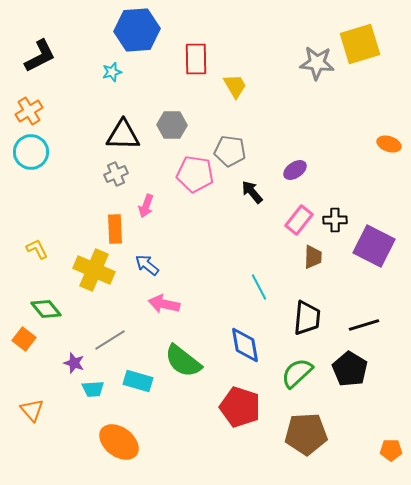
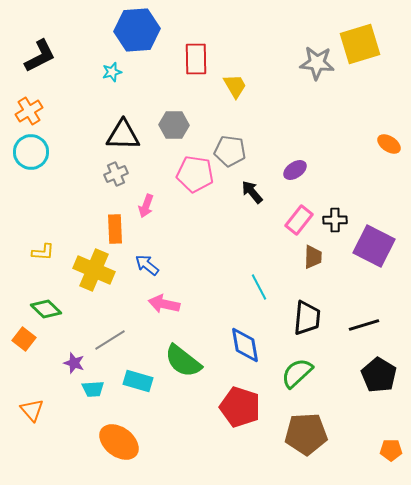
gray hexagon at (172, 125): moved 2 px right
orange ellipse at (389, 144): rotated 15 degrees clockwise
yellow L-shape at (37, 249): moved 6 px right, 3 px down; rotated 120 degrees clockwise
green diamond at (46, 309): rotated 8 degrees counterclockwise
black pentagon at (350, 369): moved 29 px right, 6 px down
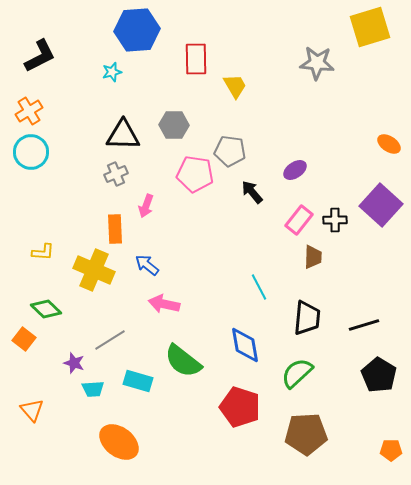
yellow square at (360, 44): moved 10 px right, 17 px up
purple square at (374, 246): moved 7 px right, 41 px up; rotated 15 degrees clockwise
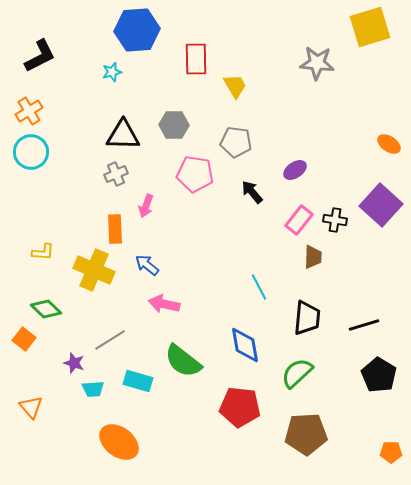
gray pentagon at (230, 151): moved 6 px right, 9 px up
black cross at (335, 220): rotated 10 degrees clockwise
red pentagon at (240, 407): rotated 12 degrees counterclockwise
orange triangle at (32, 410): moved 1 px left, 3 px up
orange pentagon at (391, 450): moved 2 px down
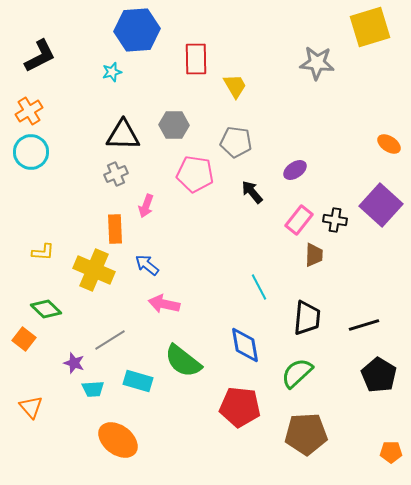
brown trapezoid at (313, 257): moved 1 px right, 2 px up
orange ellipse at (119, 442): moved 1 px left, 2 px up
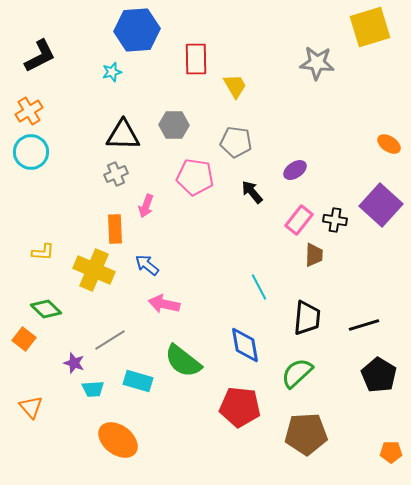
pink pentagon at (195, 174): moved 3 px down
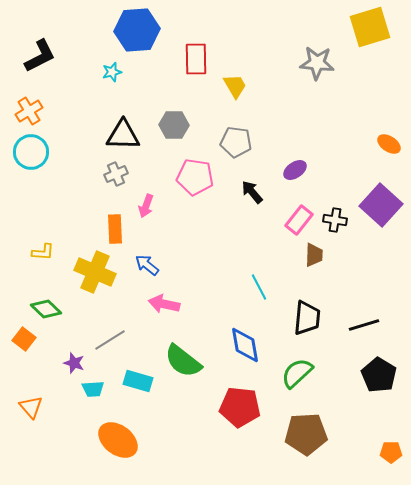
yellow cross at (94, 270): moved 1 px right, 2 px down
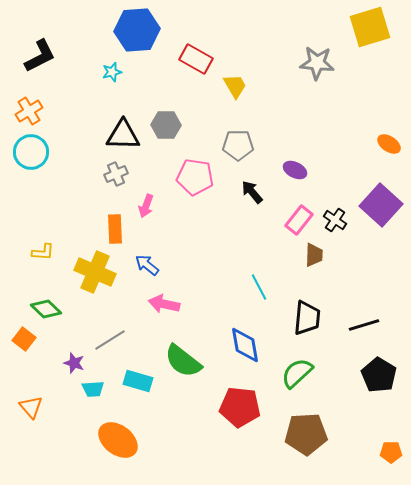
red rectangle at (196, 59): rotated 60 degrees counterclockwise
gray hexagon at (174, 125): moved 8 px left
gray pentagon at (236, 142): moved 2 px right, 3 px down; rotated 8 degrees counterclockwise
purple ellipse at (295, 170): rotated 60 degrees clockwise
black cross at (335, 220): rotated 25 degrees clockwise
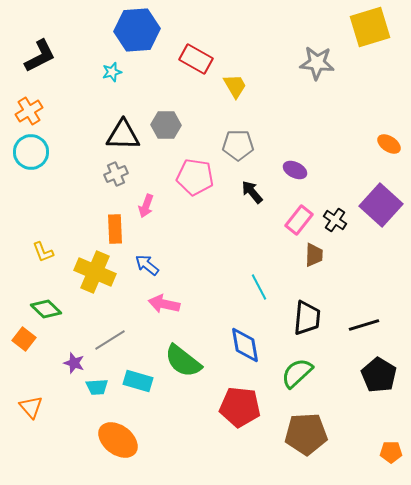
yellow L-shape at (43, 252): rotated 65 degrees clockwise
cyan trapezoid at (93, 389): moved 4 px right, 2 px up
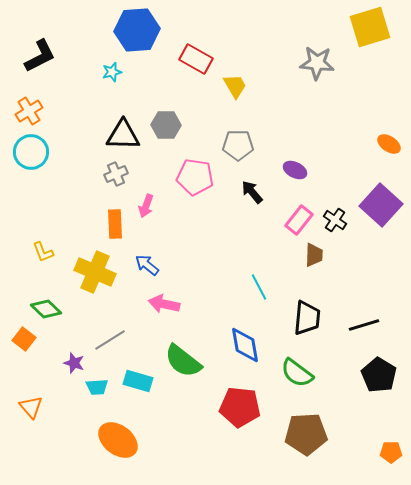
orange rectangle at (115, 229): moved 5 px up
green semicircle at (297, 373): rotated 100 degrees counterclockwise
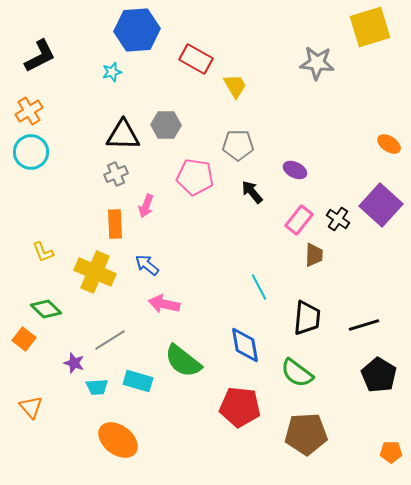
black cross at (335, 220): moved 3 px right, 1 px up
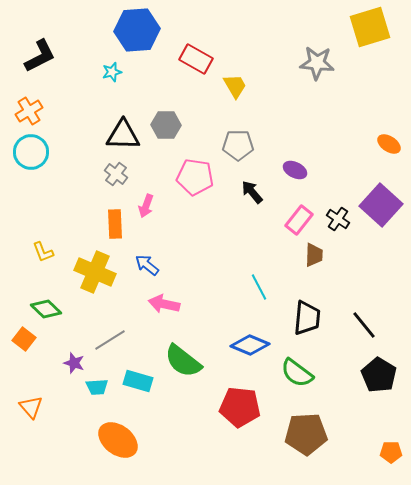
gray cross at (116, 174): rotated 30 degrees counterclockwise
black line at (364, 325): rotated 68 degrees clockwise
blue diamond at (245, 345): moved 5 px right; rotated 57 degrees counterclockwise
